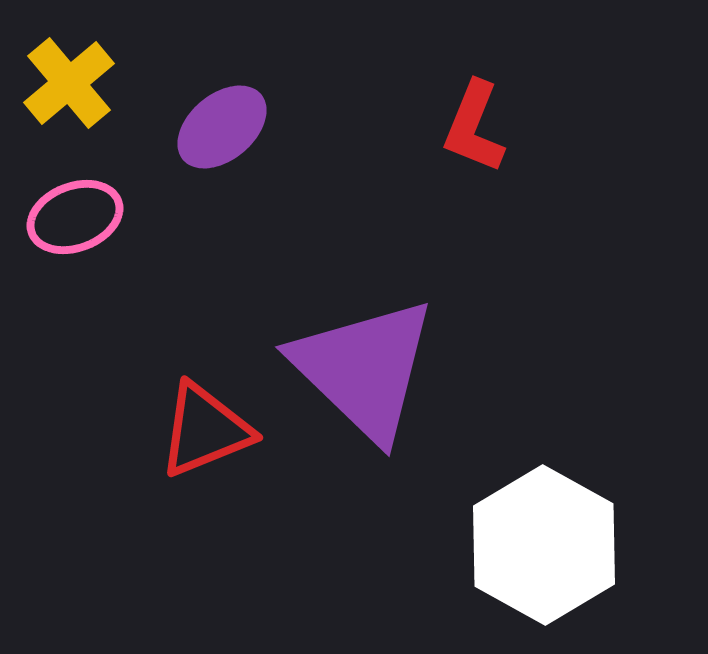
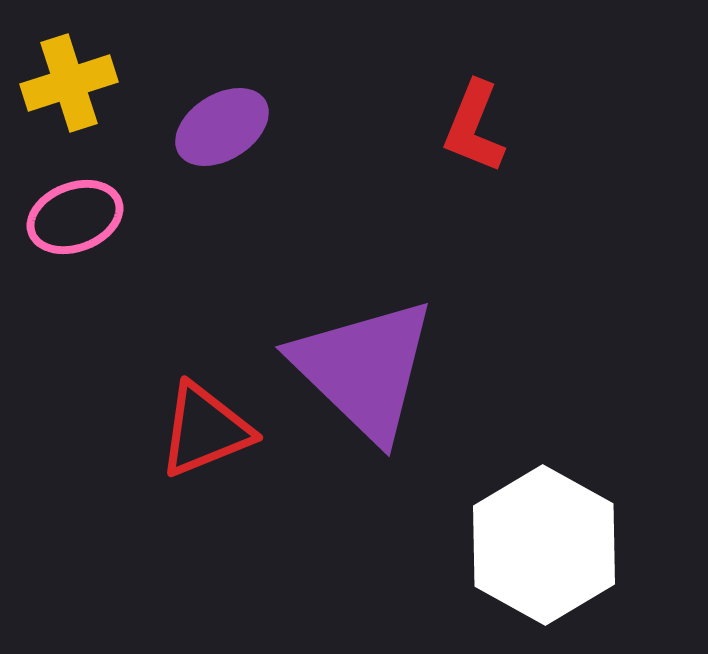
yellow cross: rotated 22 degrees clockwise
purple ellipse: rotated 8 degrees clockwise
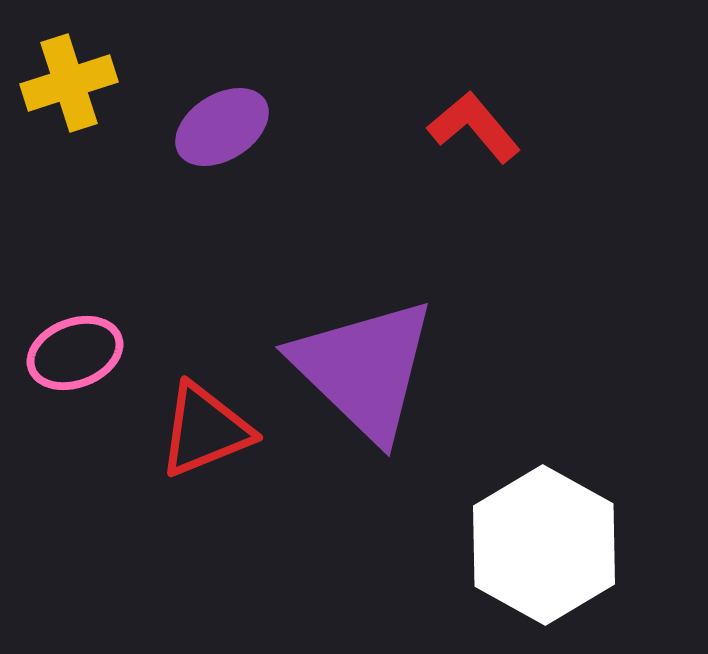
red L-shape: rotated 118 degrees clockwise
pink ellipse: moved 136 px down
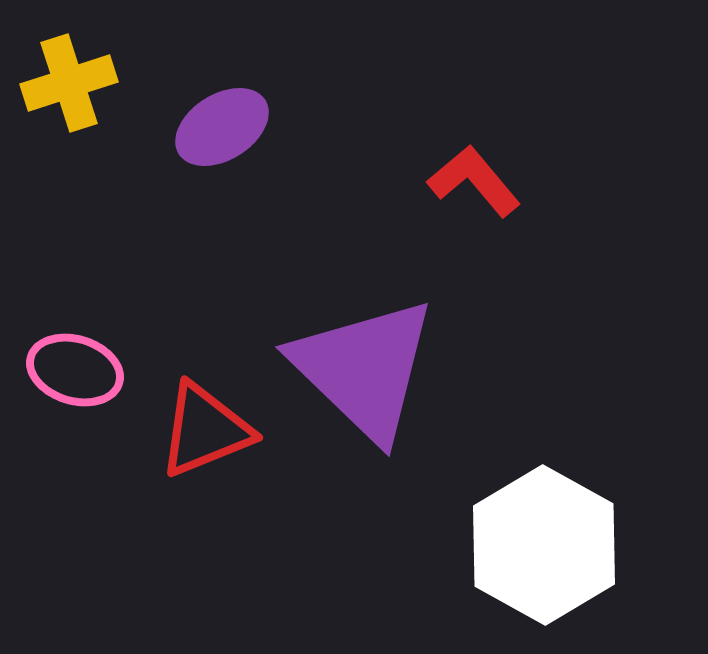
red L-shape: moved 54 px down
pink ellipse: moved 17 px down; rotated 38 degrees clockwise
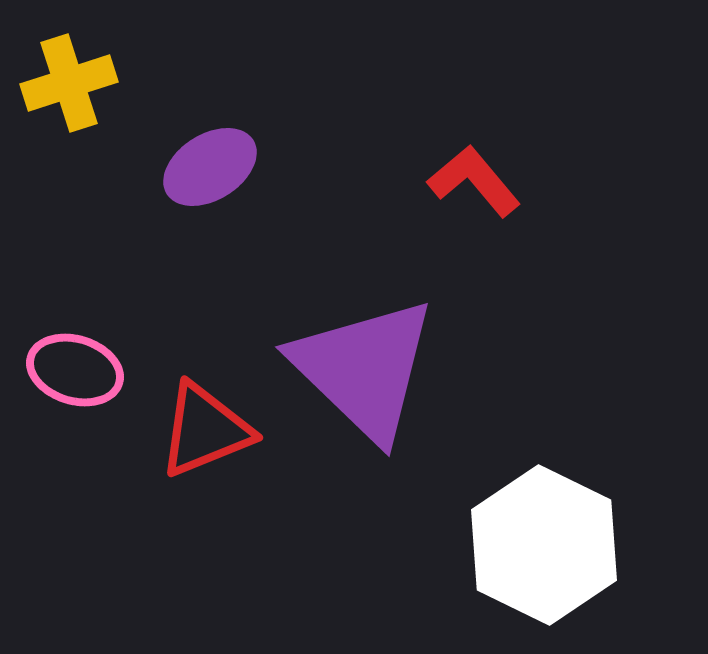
purple ellipse: moved 12 px left, 40 px down
white hexagon: rotated 3 degrees counterclockwise
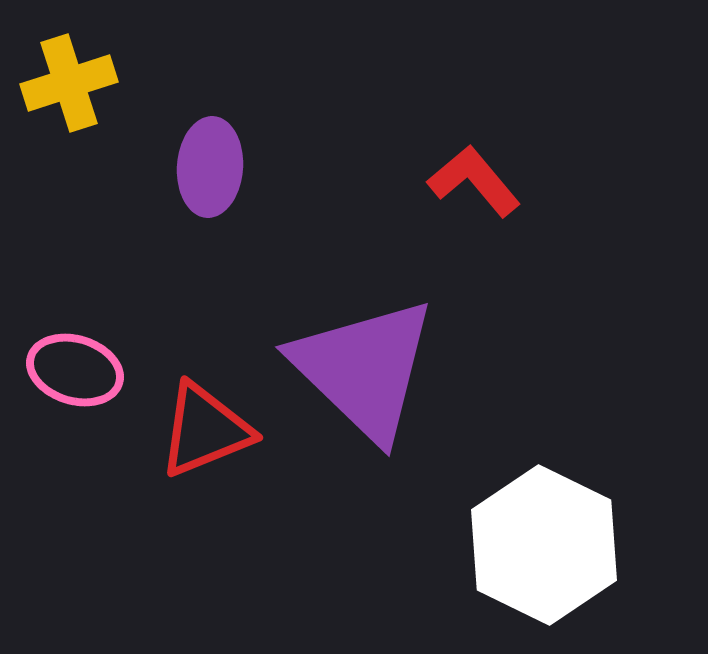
purple ellipse: rotated 54 degrees counterclockwise
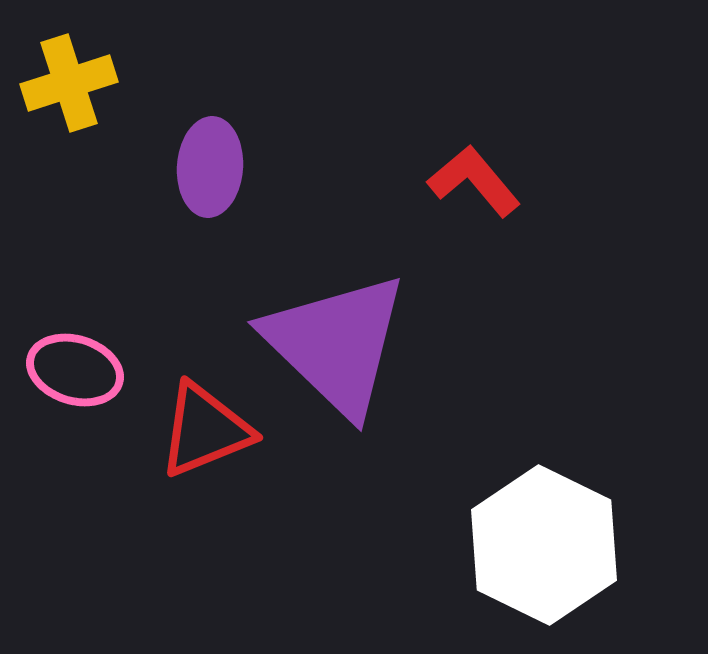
purple triangle: moved 28 px left, 25 px up
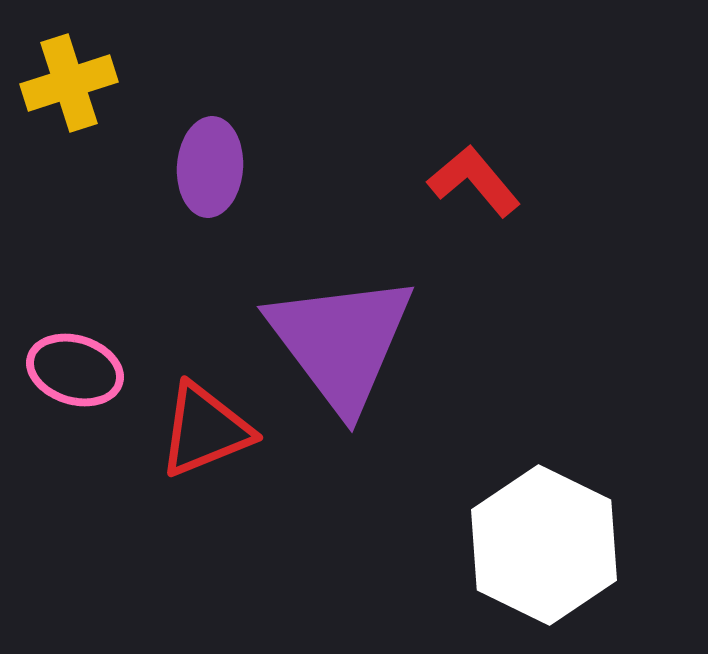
purple triangle: moved 5 px right, 2 px up; rotated 9 degrees clockwise
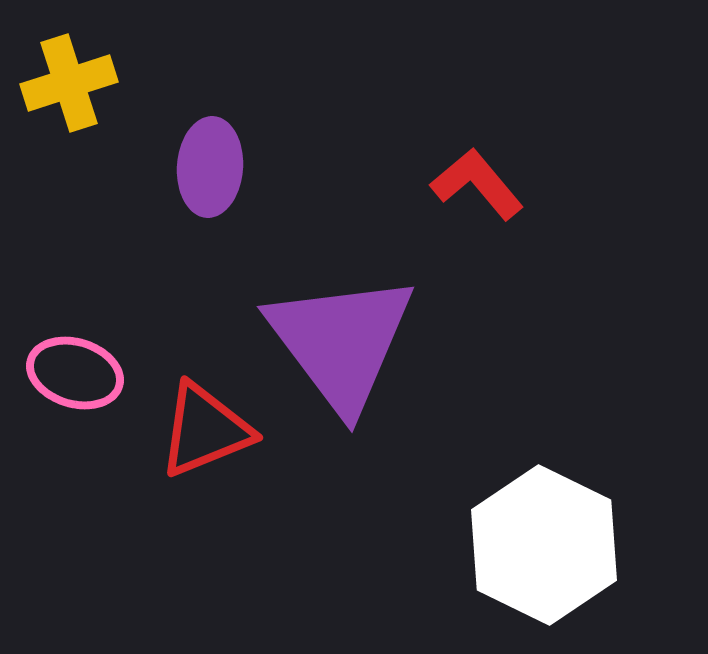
red L-shape: moved 3 px right, 3 px down
pink ellipse: moved 3 px down
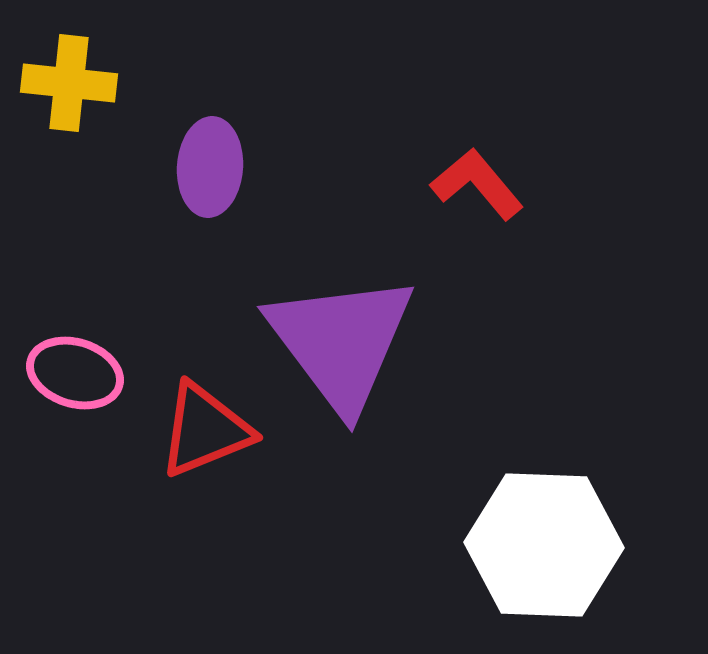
yellow cross: rotated 24 degrees clockwise
white hexagon: rotated 24 degrees counterclockwise
